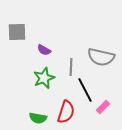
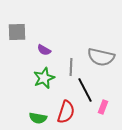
pink rectangle: rotated 24 degrees counterclockwise
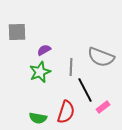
purple semicircle: rotated 120 degrees clockwise
gray semicircle: rotated 8 degrees clockwise
green star: moved 4 px left, 6 px up
pink rectangle: rotated 32 degrees clockwise
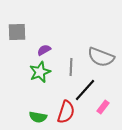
black line: rotated 70 degrees clockwise
pink rectangle: rotated 16 degrees counterclockwise
green semicircle: moved 1 px up
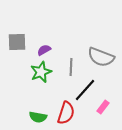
gray square: moved 10 px down
green star: moved 1 px right
red semicircle: moved 1 px down
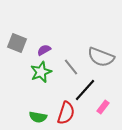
gray square: moved 1 px down; rotated 24 degrees clockwise
gray line: rotated 42 degrees counterclockwise
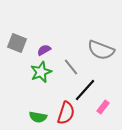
gray semicircle: moved 7 px up
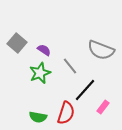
gray square: rotated 18 degrees clockwise
purple semicircle: rotated 64 degrees clockwise
gray line: moved 1 px left, 1 px up
green star: moved 1 px left, 1 px down
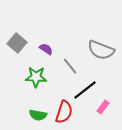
purple semicircle: moved 2 px right, 1 px up
green star: moved 4 px left, 4 px down; rotated 25 degrees clockwise
black line: rotated 10 degrees clockwise
red semicircle: moved 2 px left, 1 px up
green semicircle: moved 2 px up
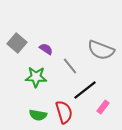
red semicircle: rotated 35 degrees counterclockwise
